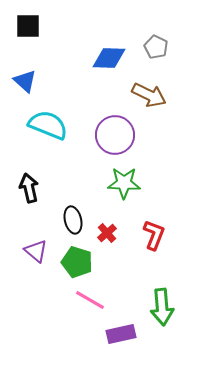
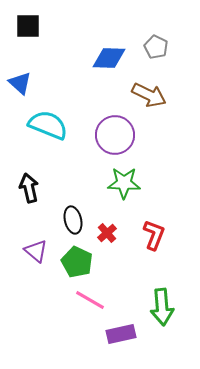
blue triangle: moved 5 px left, 2 px down
green pentagon: rotated 8 degrees clockwise
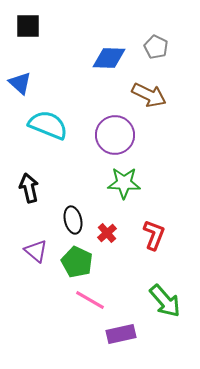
green arrow: moved 3 px right, 6 px up; rotated 36 degrees counterclockwise
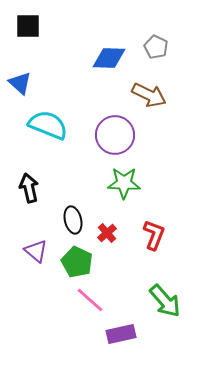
pink line: rotated 12 degrees clockwise
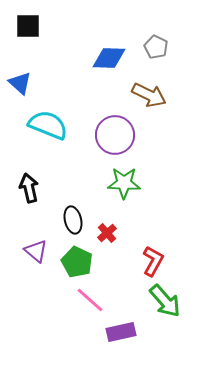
red L-shape: moved 1 px left, 26 px down; rotated 8 degrees clockwise
purple rectangle: moved 2 px up
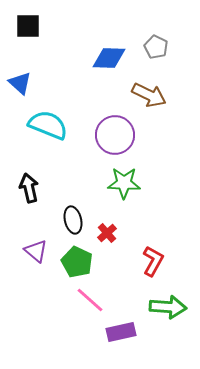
green arrow: moved 3 px right, 6 px down; rotated 45 degrees counterclockwise
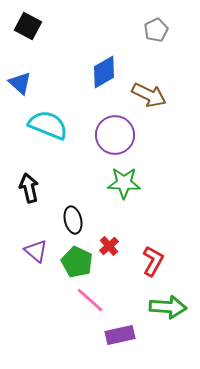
black square: rotated 28 degrees clockwise
gray pentagon: moved 17 px up; rotated 20 degrees clockwise
blue diamond: moved 5 px left, 14 px down; rotated 32 degrees counterclockwise
red cross: moved 2 px right, 13 px down
purple rectangle: moved 1 px left, 3 px down
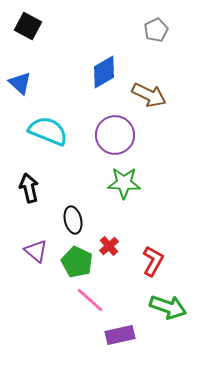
cyan semicircle: moved 6 px down
green arrow: rotated 15 degrees clockwise
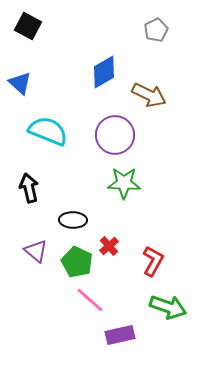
black ellipse: rotated 76 degrees counterclockwise
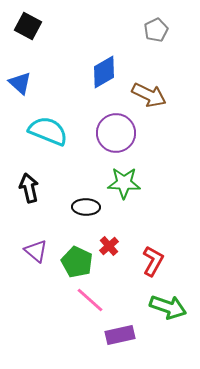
purple circle: moved 1 px right, 2 px up
black ellipse: moved 13 px right, 13 px up
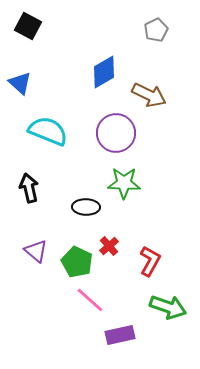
red L-shape: moved 3 px left
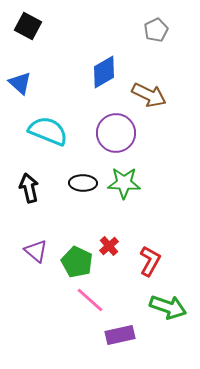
black ellipse: moved 3 px left, 24 px up
